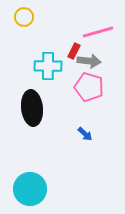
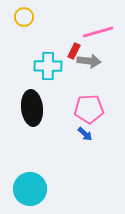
pink pentagon: moved 22 px down; rotated 20 degrees counterclockwise
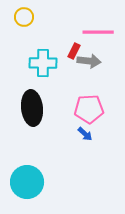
pink line: rotated 16 degrees clockwise
cyan cross: moved 5 px left, 3 px up
cyan circle: moved 3 px left, 7 px up
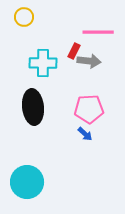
black ellipse: moved 1 px right, 1 px up
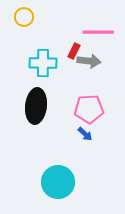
black ellipse: moved 3 px right, 1 px up; rotated 12 degrees clockwise
cyan circle: moved 31 px right
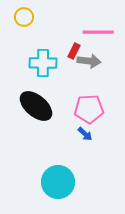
black ellipse: rotated 56 degrees counterclockwise
